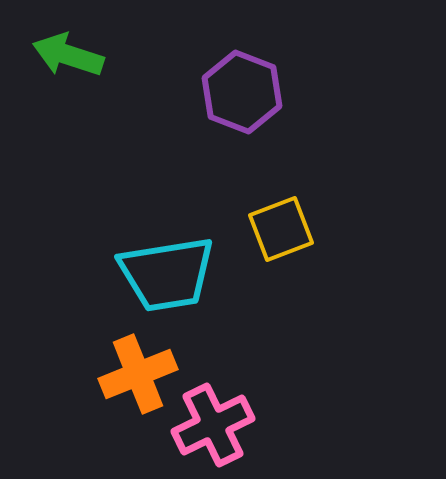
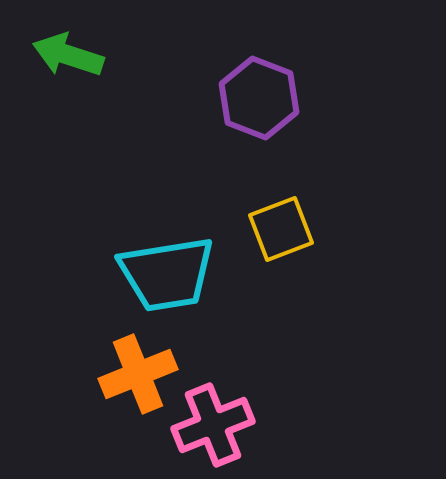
purple hexagon: moved 17 px right, 6 px down
pink cross: rotated 4 degrees clockwise
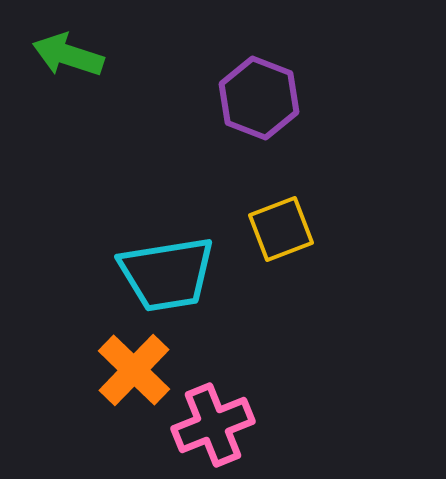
orange cross: moved 4 px left, 4 px up; rotated 24 degrees counterclockwise
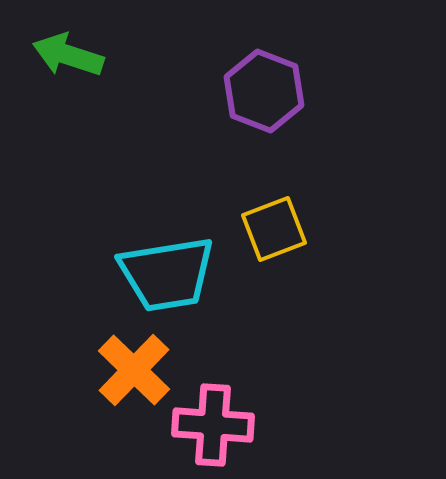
purple hexagon: moved 5 px right, 7 px up
yellow square: moved 7 px left
pink cross: rotated 26 degrees clockwise
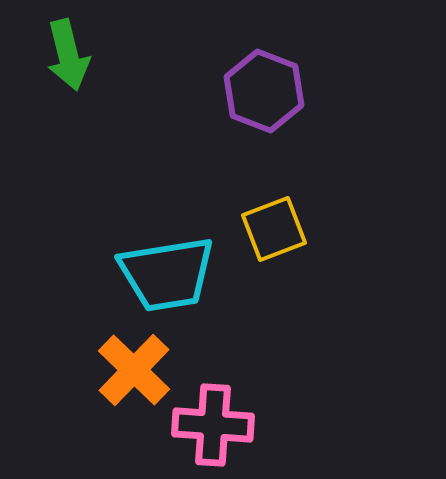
green arrow: rotated 122 degrees counterclockwise
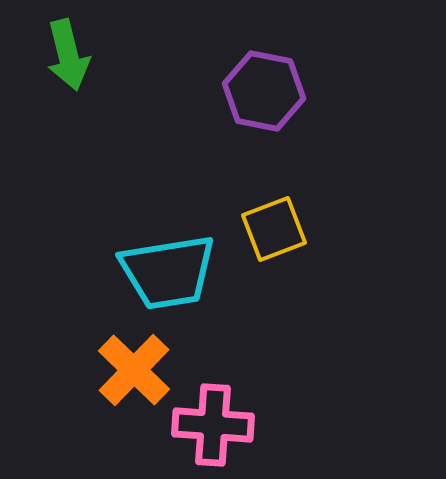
purple hexagon: rotated 10 degrees counterclockwise
cyan trapezoid: moved 1 px right, 2 px up
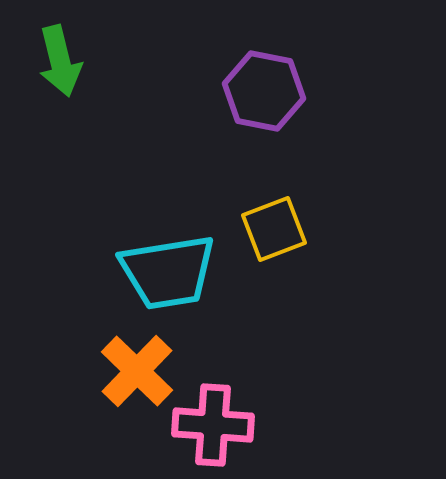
green arrow: moved 8 px left, 6 px down
orange cross: moved 3 px right, 1 px down
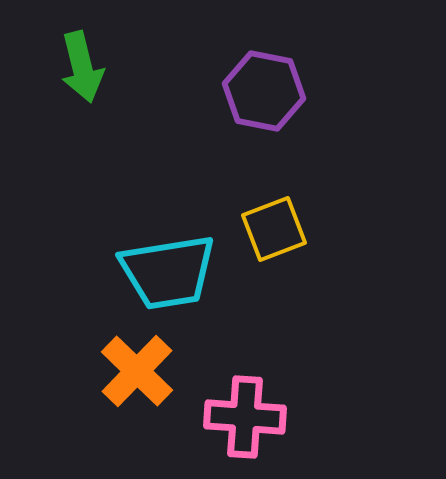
green arrow: moved 22 px right, 6 px down
pink cross: moved 32 px right, 8 px up
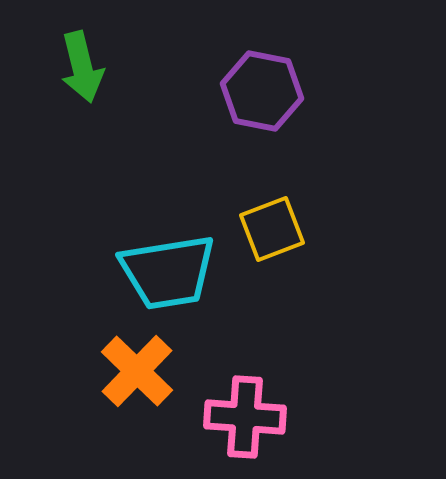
purple hexagon: moved 2 px left
yellow square: moved 2 px left
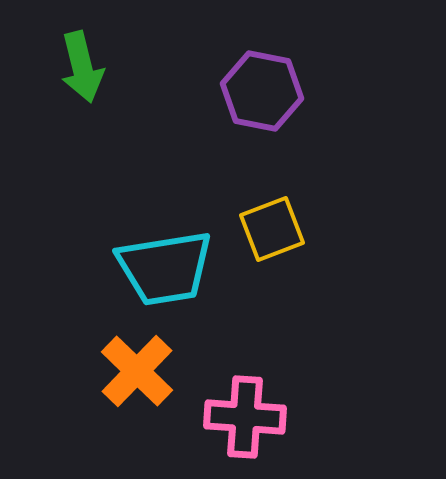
cyan trapezoid: moved 3 px left, 4 px up
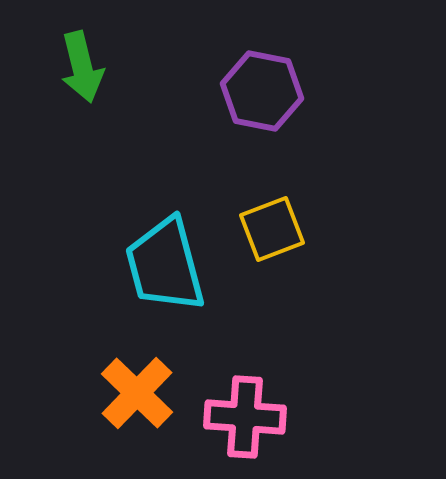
cyan trapezoid: moved 3 px up; rotated 84 degrees clockwise
orange cross: moved 22 px down
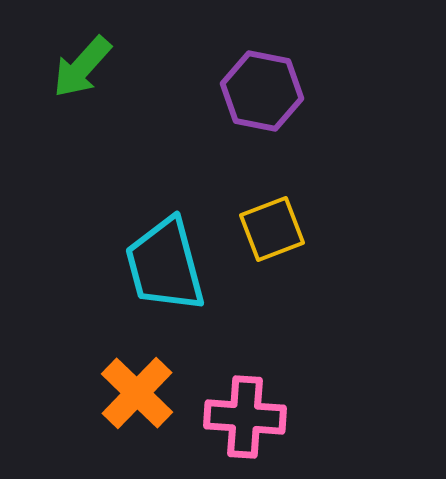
green arrow: rotated 56 degrees clockwise
